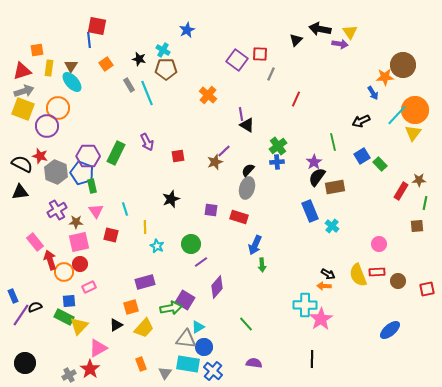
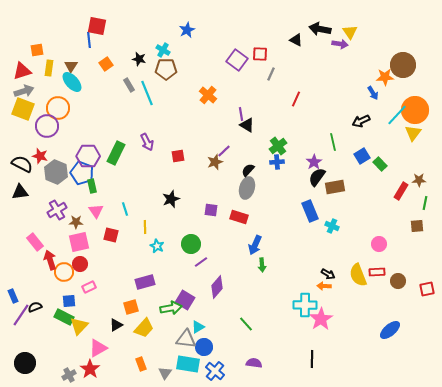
black triangle at (296, 40): rotated 48 degrees counterclockwise
cyan cross at (332, 226): rotated 16 degrees counterclockwise
blue cross at (213, 371): moved 2 px right
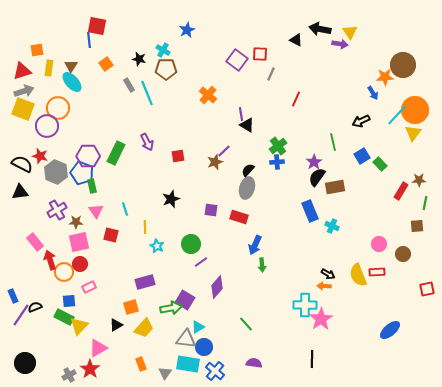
brown circle at (398, 281): moved 5 px right, 27 px up
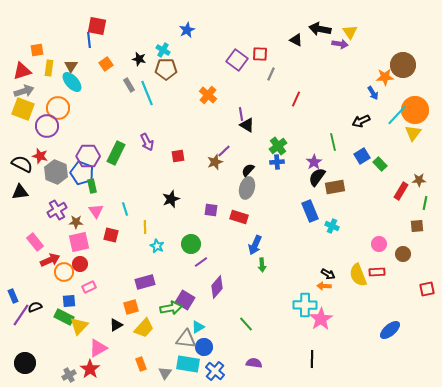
red arrow at (50, 260): rotated 84 degrees clockwise
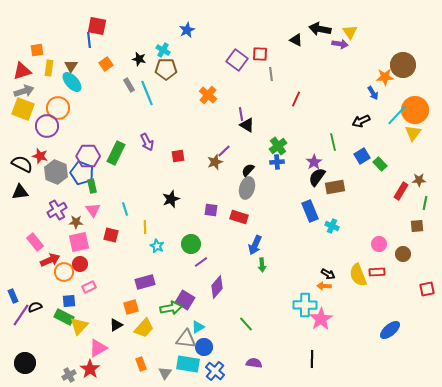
gray line at (271, 74): rotated 32 degrees counterclockwise
pink triangle at (96, 211): moved 3 px left, 1 px up
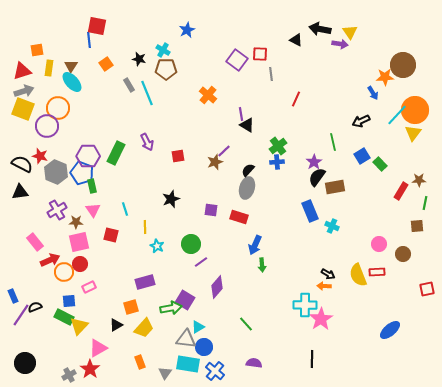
orange rectangle at (141, 364): moved 1 px left, 2 px up
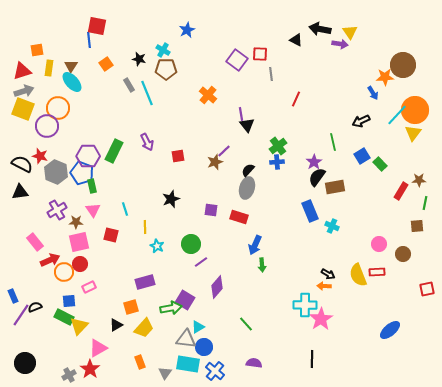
black triangle at (247, 125): rotated 21 degrees clockwise
green rectangle at (116, 153): moved 2 px left, 2 px up
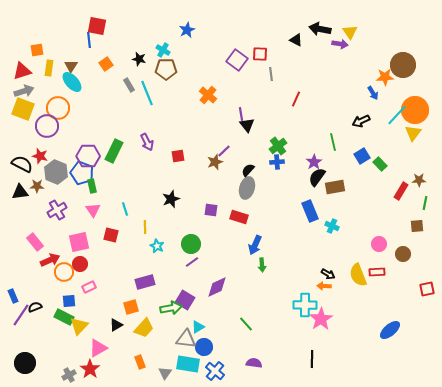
brown star at (76, 222): moved 39 px left, 36 px up
purple line at (201, 262): moved 9 px left
purple diamond at (217, 287): rotated 25 degrees clockwise
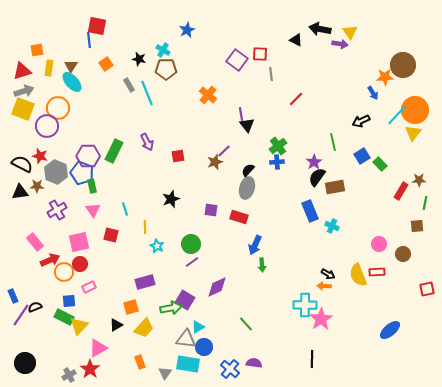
red line at (296, 99): rotated 21 degrees clockwise
blue cross at (215, 371): moved 15 px right, 2 px up
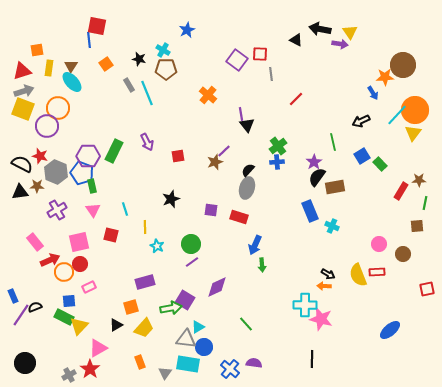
pink star at (321, 319): rotated 25 degrees counterclockwise
